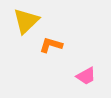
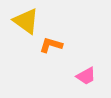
yellow triangle: rotated 40 degrees counterclockwise
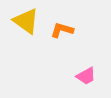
orange L-shape: moved 11 px right, 15 px up
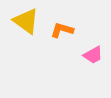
pink trapezoid: moved 7 px right, 21 px up
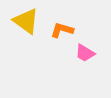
pink trapezoid: moved 8 px left, 2 px up; rotated 60 degrees clockwise
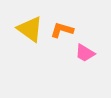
yellow triangle: moved 4 px right, 8 px down
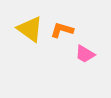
pink trapezoid: moved 1 px down
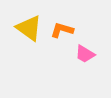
yellow triangle: moved 1 px left, 1 px up
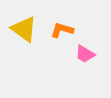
yellow triangle: moved 5 px left, 1 px down
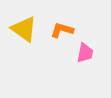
pink trapezoid: moved 1 px up; rotated 110 degrees counterclockwise
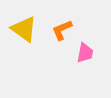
orange L-shape: rotated 40 degrees counterclockwise
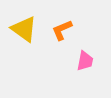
pink trapezoid: moved 8 px down
